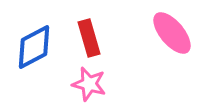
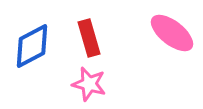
pink ellipse: rotated 12 degrees counterclockwise
blue diamond: moved 2 px left, 1 px up
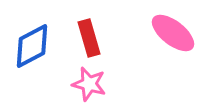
pink ellipse: moved 1 px right
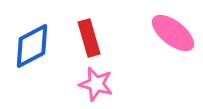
pink star: moved 7 px right
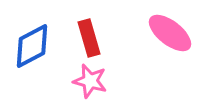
pink ellipse: moved 3 px left
pink star: moved 6 px left, 3 px up
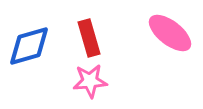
blue diamond: moved 3 px left; rotated 12 degrees clockwise
pink star: rotated 20 degrees counterclockwise
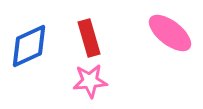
blue diamond: rotated 9 degrees counterclockwise
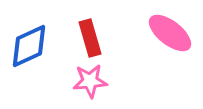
red rectangle: moved 1 px right
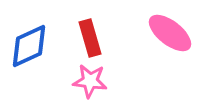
pink star: rotated 12 degrees clockwise
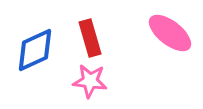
blue diamond: moved 6 px right, 4 px down
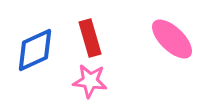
pink ellipse: moved 2 px right, 6 px down; rotated 6 degrees clockwise
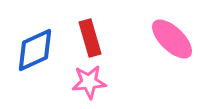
pink star: moved 1 px left, 1 px down; rotated 12 degrees counterclockwise
